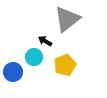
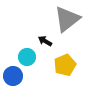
cyan circle: moved 7 px left
blue circle: moved 4 px down
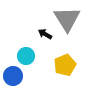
gray triangle: rotated 24 degrees counterclockwise
black arrow: moved 7 px up
cyan circle: moved 1 px left, 1 px up
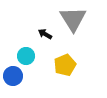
gray triangle: moved 6 px right
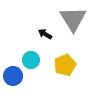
cyan circle: moved 5 px right, 4 px down
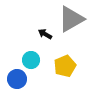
gray triangle: moved 2 px left; rotated 32 degrees clockwise
yellow pentagon: moved 1 px down
blue circle: moved 4 px right, 3 px down
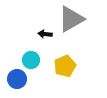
black arrow: rotated 24 degrees counterclockwise
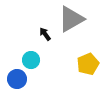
black arrow: rotated 48 degrees clockwise
yellow pentagon: moved 23 px right, 2 px up
